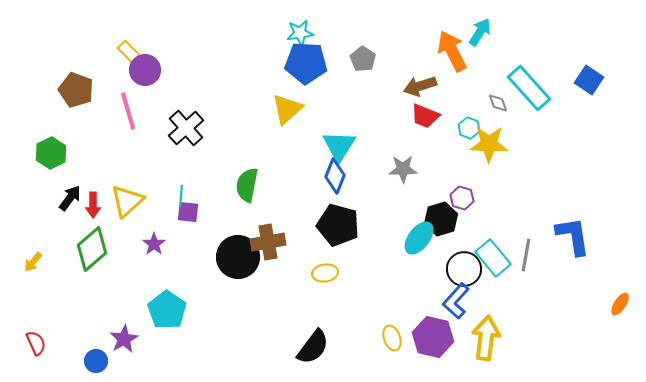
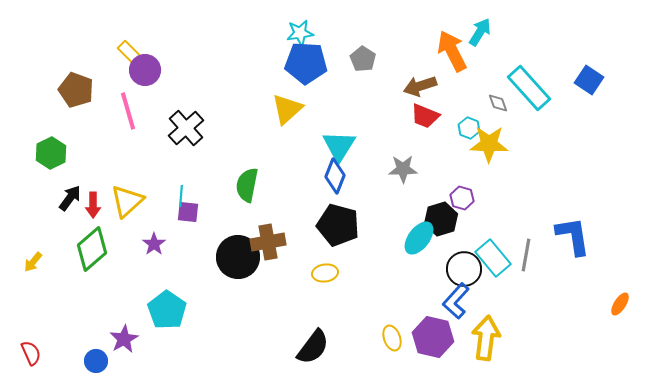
red semicircle at (36, 343): moved 5 px left, 10 px down
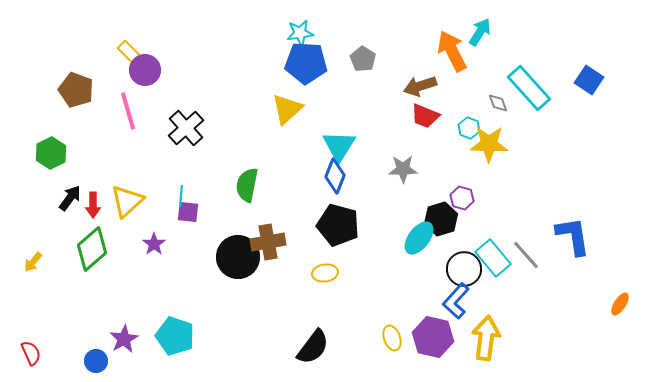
gray line at (526, 255): rotated 52 degrees counterclockwise
cyan pentagon at (167, 310): moved 8 px right, 26 px down; rotated 15 degrees counterclockwise
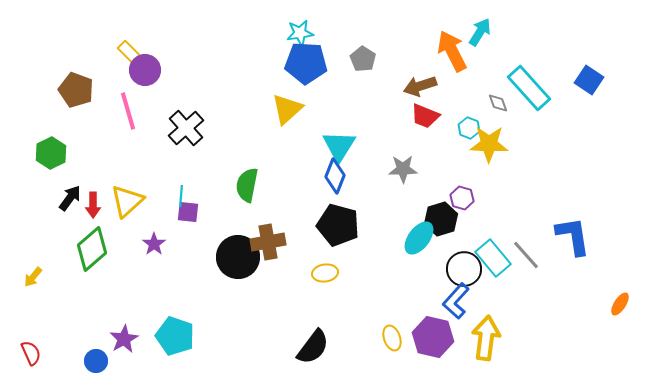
yellow arrow at (33, 262): moved 15 px down
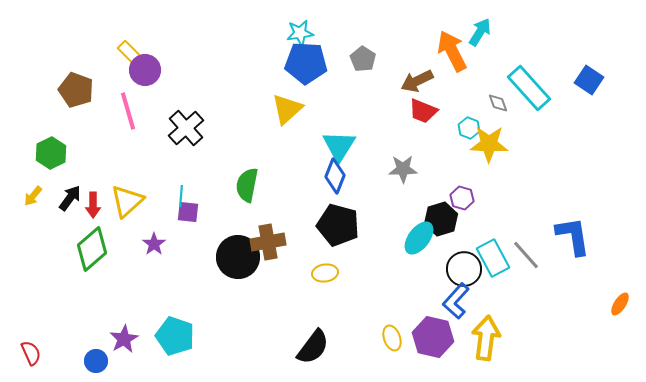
brown arrow at (420, 86): moved 3 px left, 5 px up; rotated 8 degrees counterclockwise
red trapezoid at (425, 116): moved 2 px left, 5 px up
cyan rectangle at (493, 258): rotated 12 degrees clockwise
yellow arrow at (33, 277): moved 81 px up
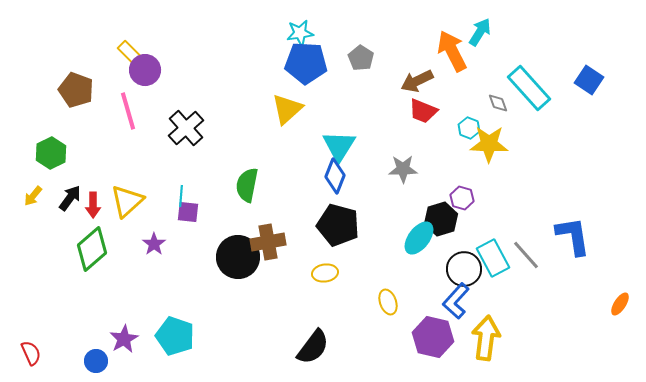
gray pentagon at (363, 59): moved 2 px left, 1 px up
yellow ellipse at (392, 338): moved 4 px left, 36 px up
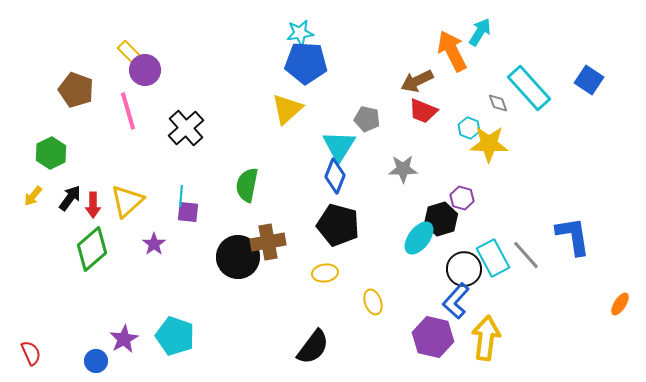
gray pentagon at (361, 58): moved 6 px right, 61 px down; rotated 20 degrees counterclockwise
yellow ellipse at (388, 302): moved 15 px left
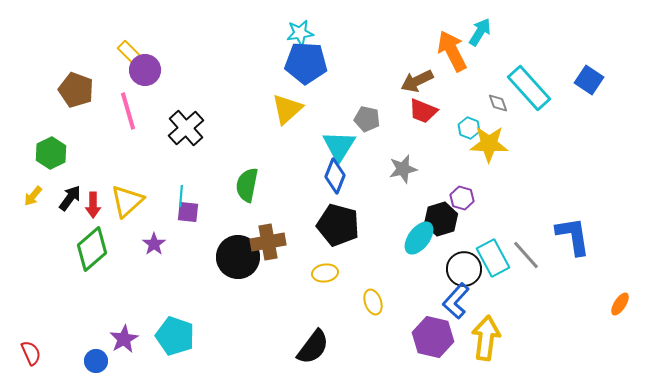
gray star at (403, 169): rotated 12 degrees counterclockwise
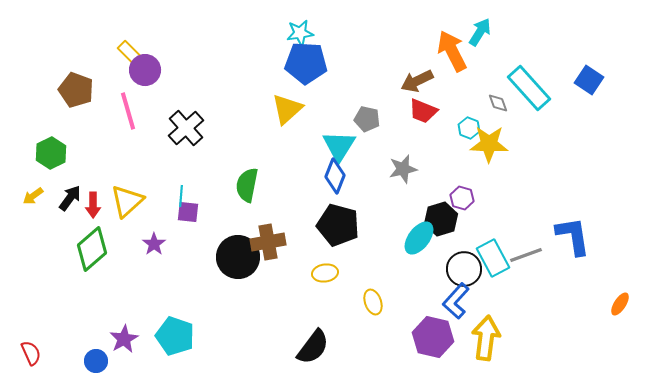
yellow arrow at (33, 196): rotated 15 degrees clockwise
gray line at (526, 255): rotated 68 degrees counterclockwise
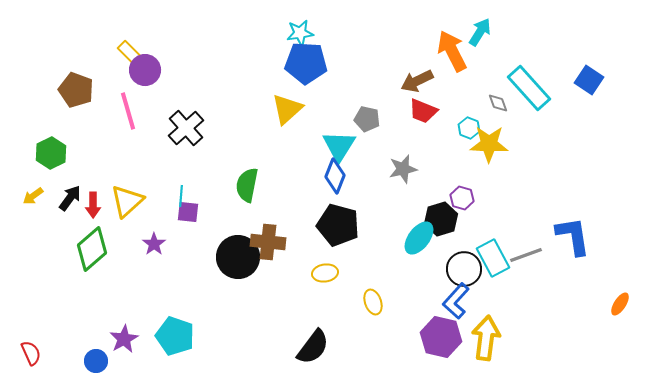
brown cross at (268, 242): rotated 16 degrees clockwise
purple hexagon at (433, 337): moved 8 px right
